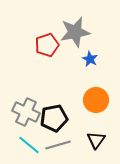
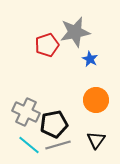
black pentagon: moved 6 px down
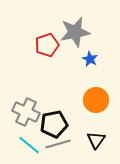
gray line: moved 1 px up
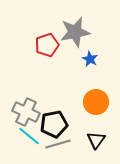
orange circle: moved 2 px down
cyan line: moved 9 px up
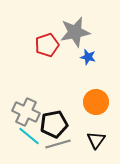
blue star: moved 2 px left, 2 px up; rotated 14 degrees counterclockwise
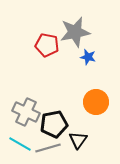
red pentagon: rotated 30 degrees clockwise
cyan line: moved 9 px left, 8 px down; rotated 10 degrees counterclockwise
black triangle: moved 18 px left
gray line: moved 10 px left, 4 px down
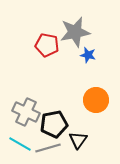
blue star: moved 2 px up
orange circle: moved 2 px up
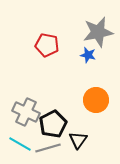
gray star: moved 23 px right
black pentagon: moved 1 px left; rotated 16 degrees counterclockwise
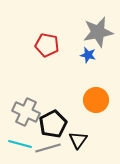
cyan line: rotated 15 degrees counterclockwise
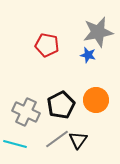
black pentagon: moved 8 px right, 19 px up
cyan line: moved 5 px left
gray line: moved 9 px right, 9 px up; rotated 20 degrees counterclockwise
